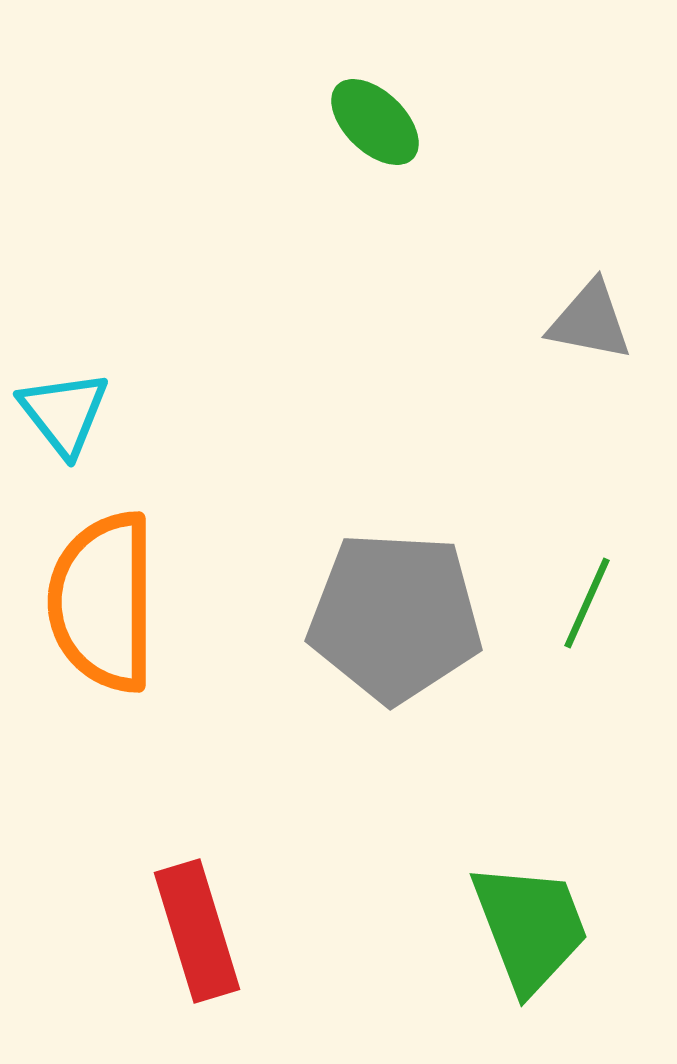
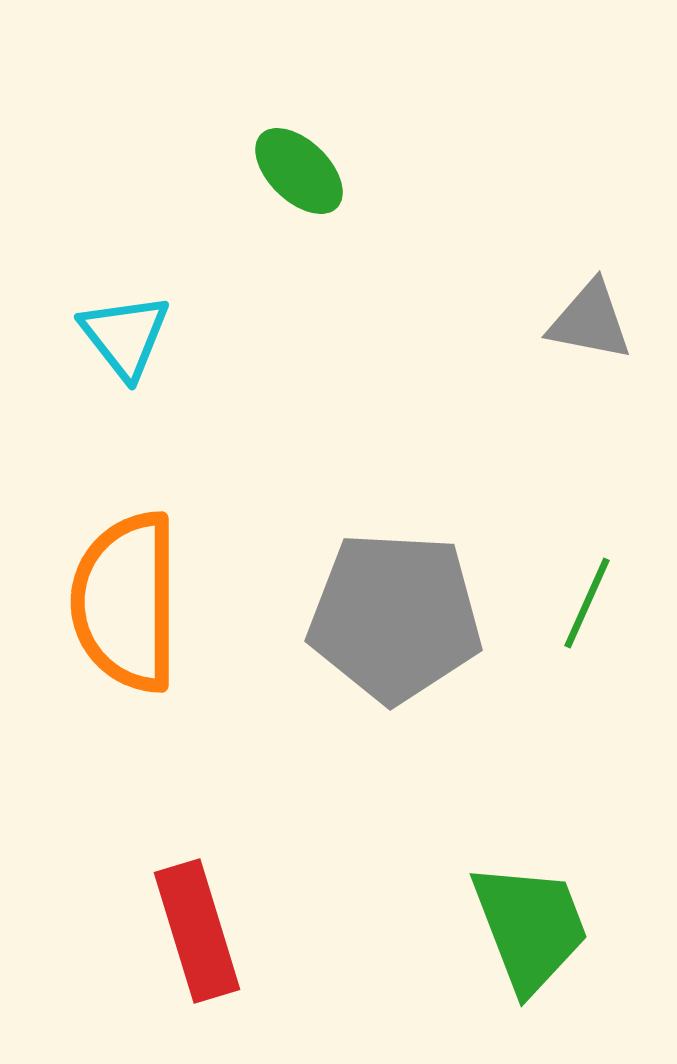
green ellipse: moved 76 px left, 49 px down
cyan triangle: moved 61 px right, 77 px up
orange semicircle: moved 23 px right
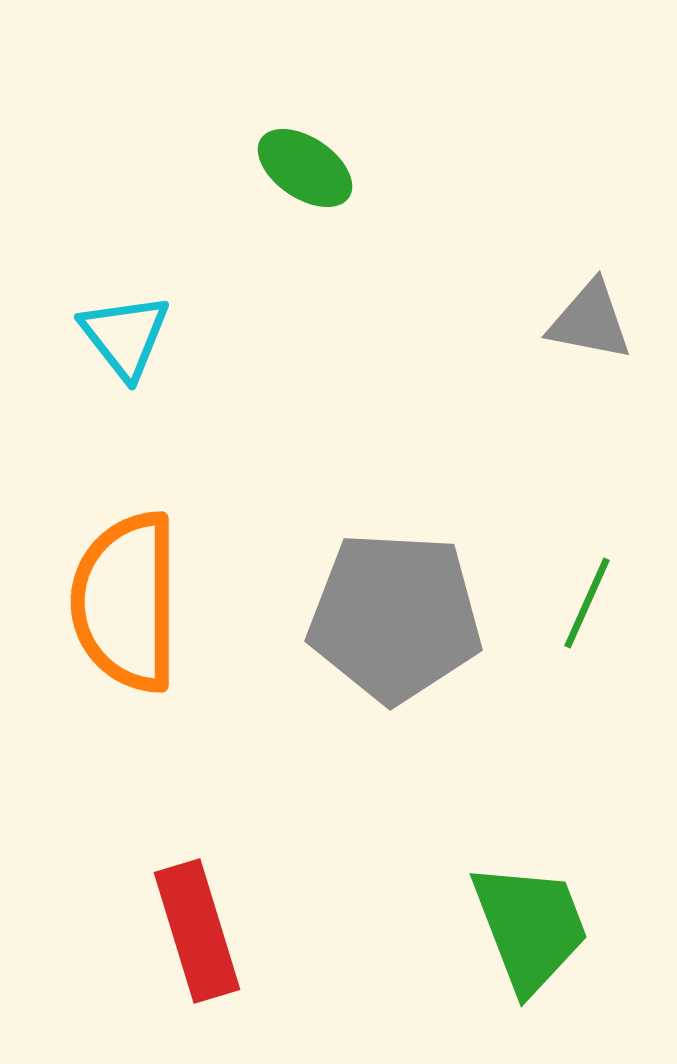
green ellipse: moved 6 px right, 3 px up; rotated 10 degrees counterclockwise
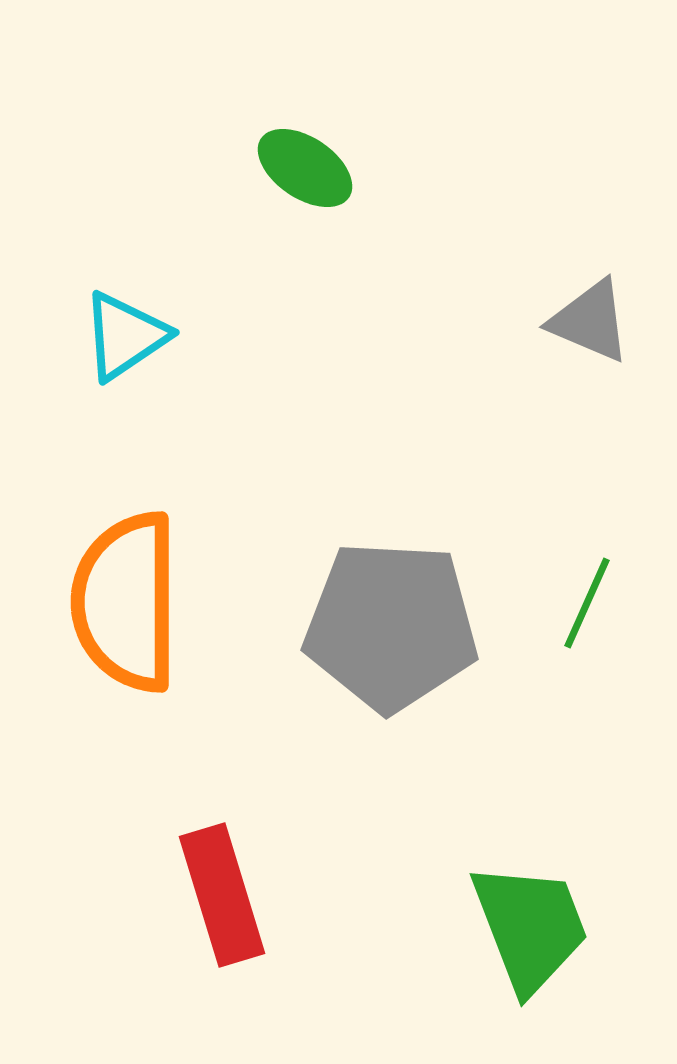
gray triangle: rotated 12 degrees clockwise
cyan triangle: rotated 34 degrees clockwise
gray pentagon: moved 4 px left, 9 px down
red rectangle: moved 25 px right, 36 px up
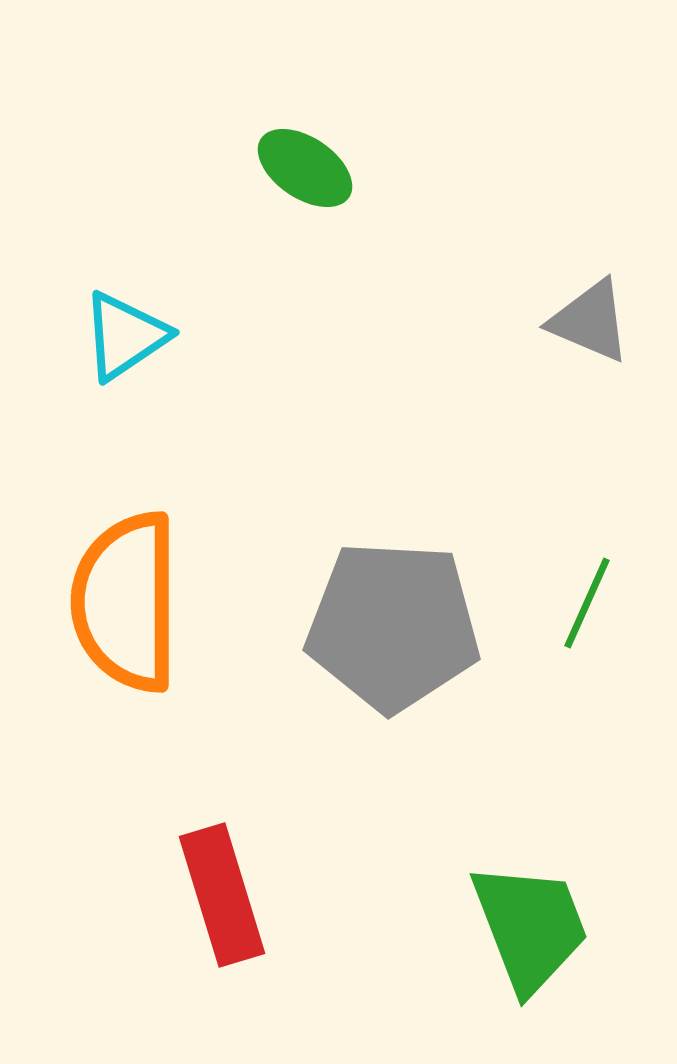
gray pentagon: moved 2 px right
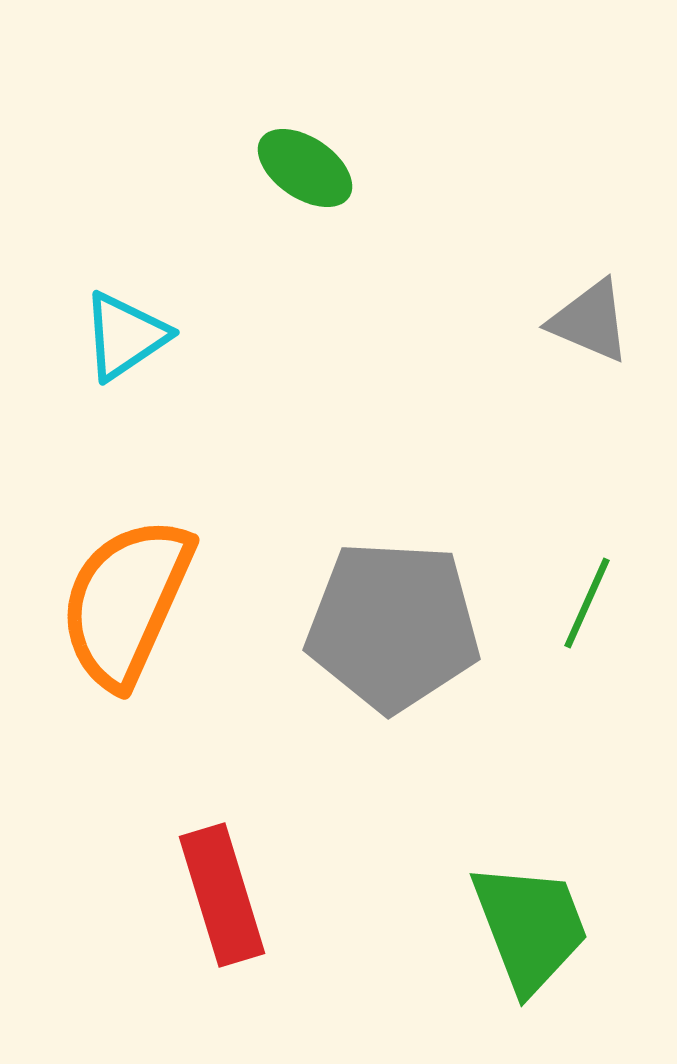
orange semicircle: rotated 24 degrees clockwise
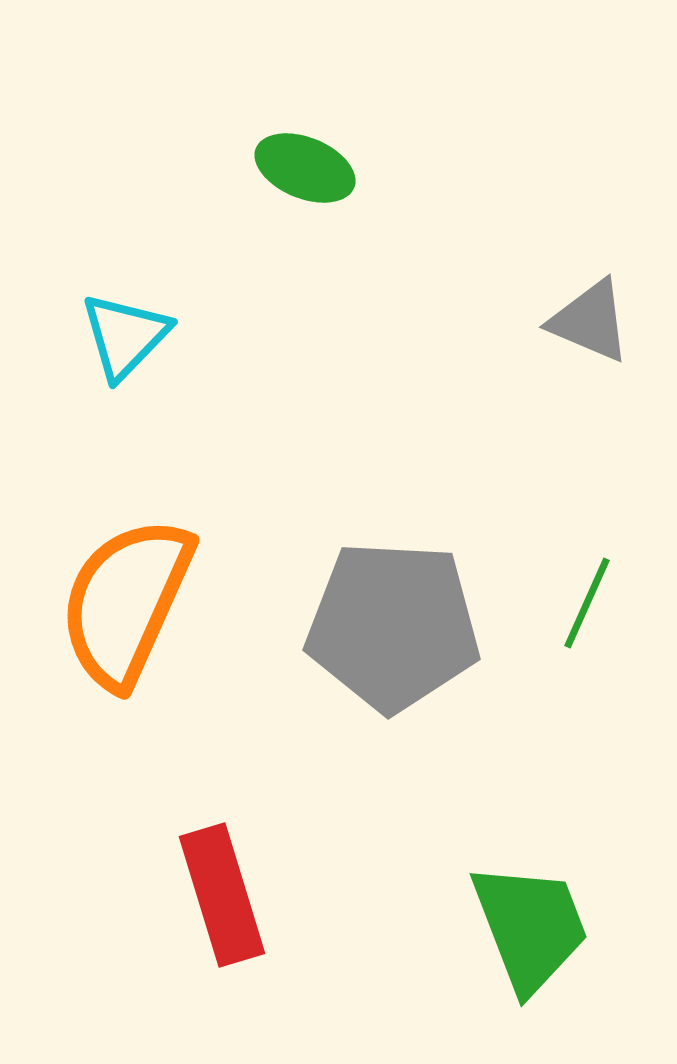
green ellipse: rotated 12 degrees counterclockwise
cyan triangle: rotated 12 degrees counterclockwise
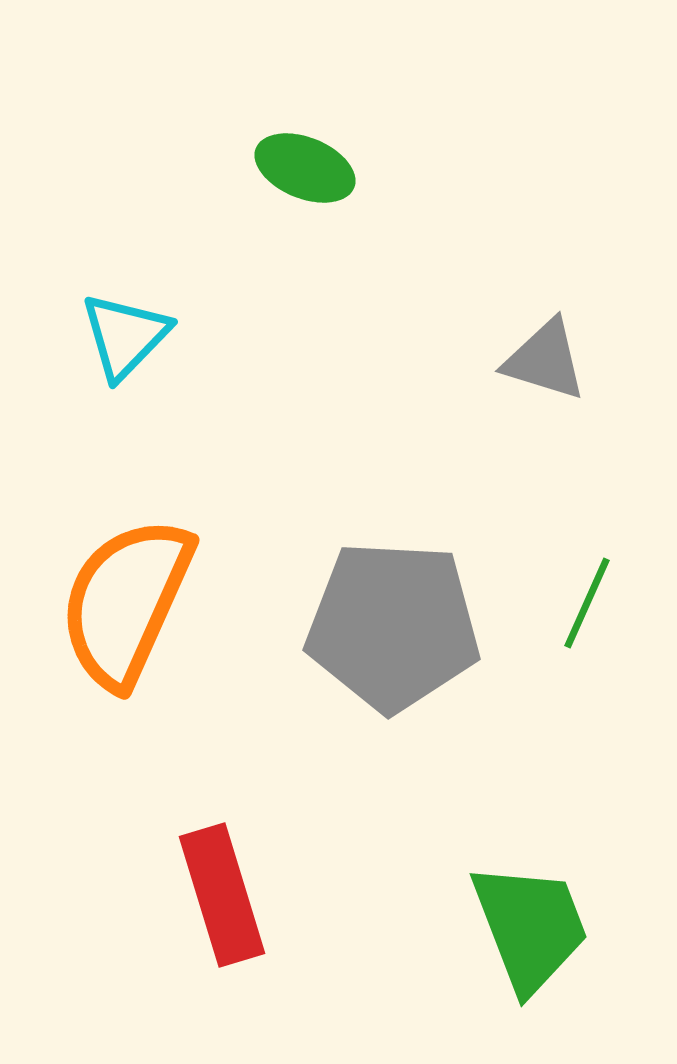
gray triangle: moved 45 px left, 39 px down; rotated 6 degrees counterclockwise
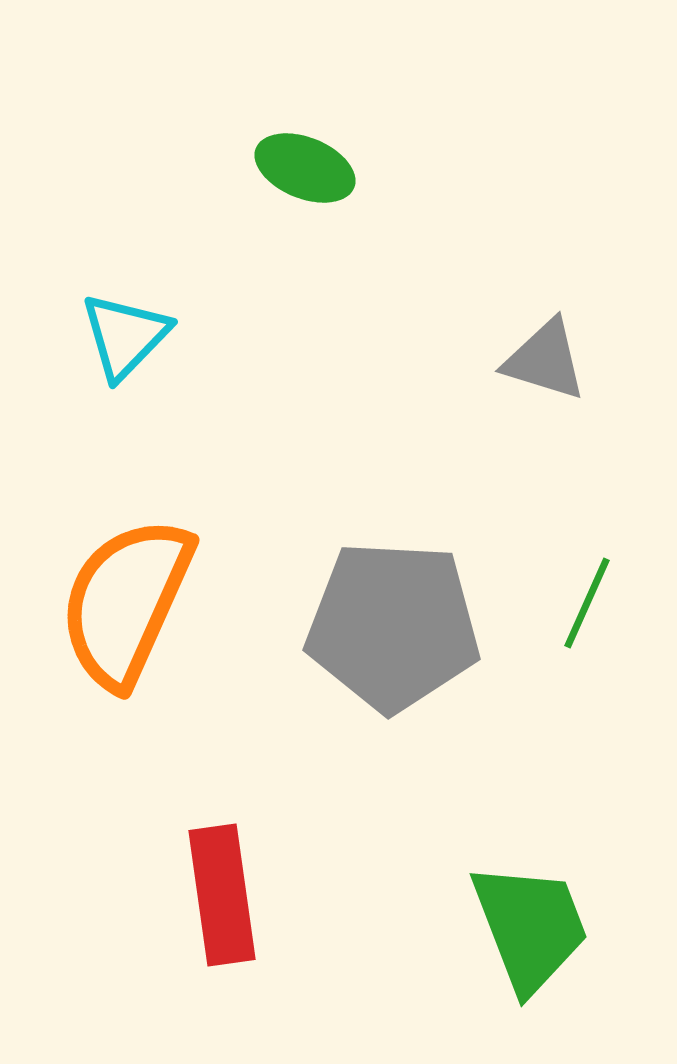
red rectangle: rotated 9 degrees clockwise
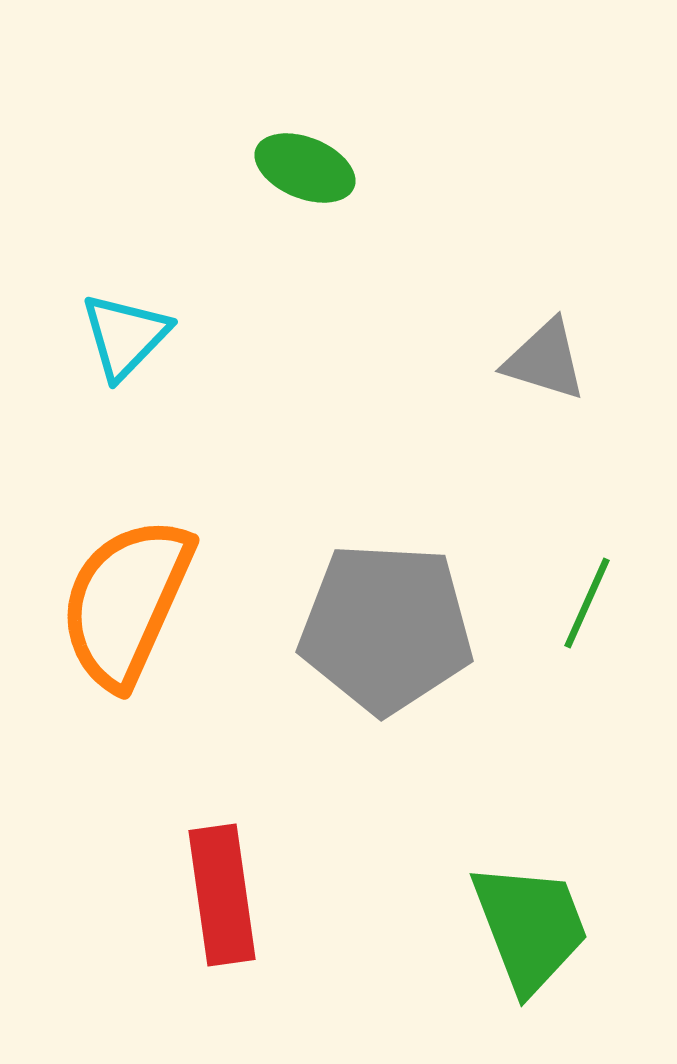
gray pentagon: moved 7 px left, 2 px down
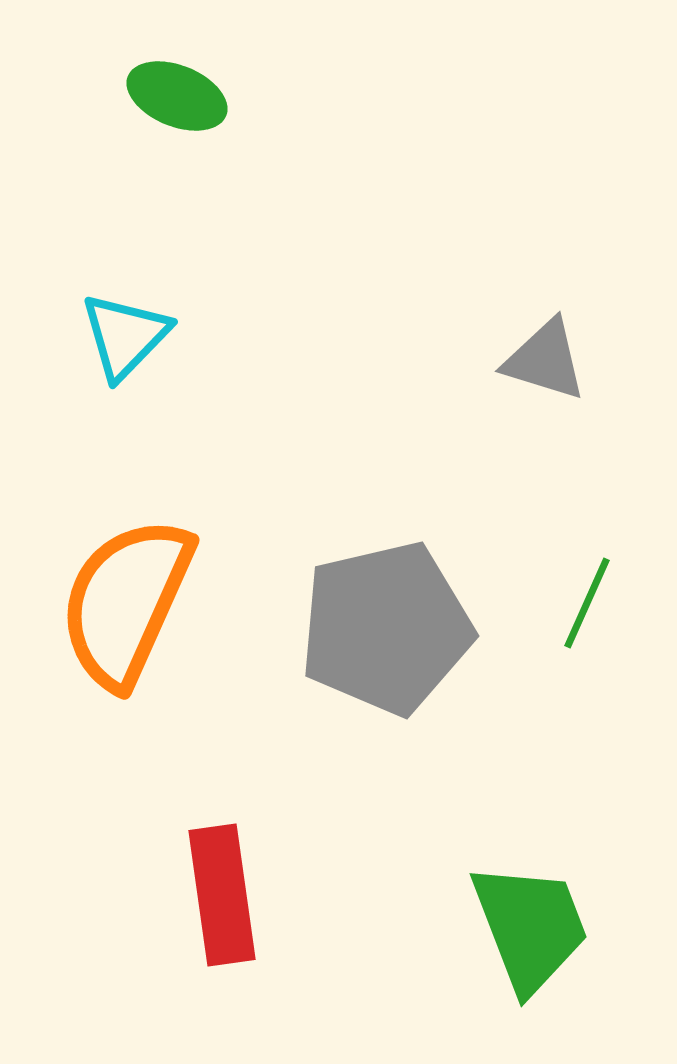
green ellipse: moved 128 px left, 72 px up
gray pentagon: rotated 16 degrees counterclockwise
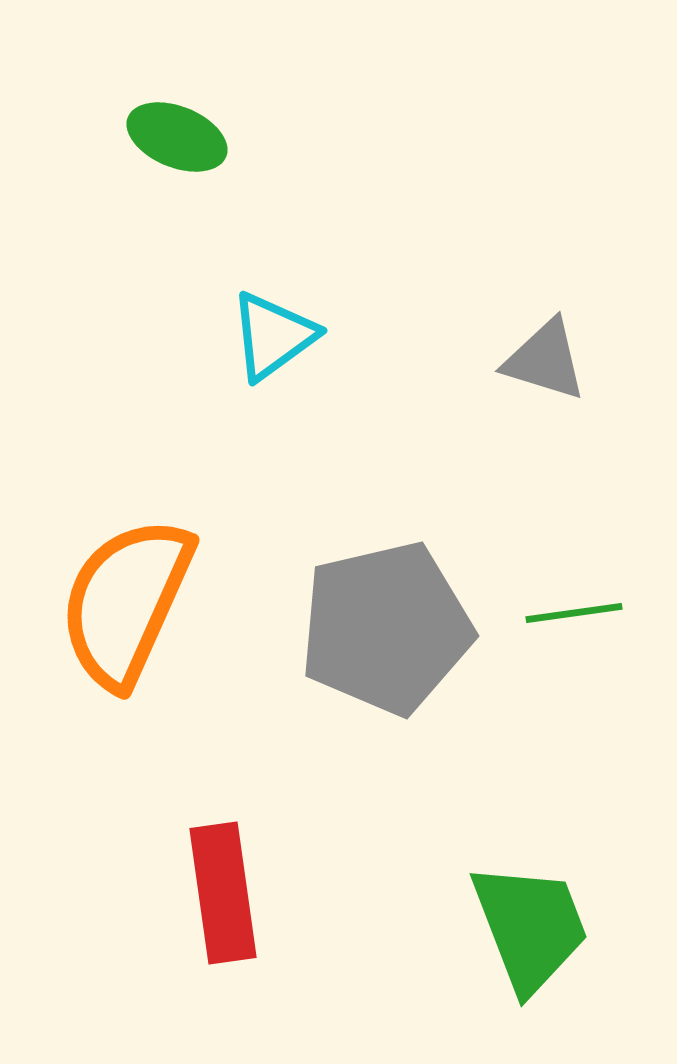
green ellipse: moved 41 px down
cyan triangle: moved 148 px right; rotated 10 degrees clockwise
green line: moved 13 px left, 10 px down; rotated 58 degrees clockwise
red rectangle: moved 1 px right, 2 px up
